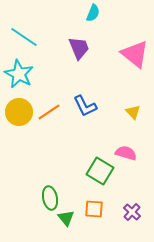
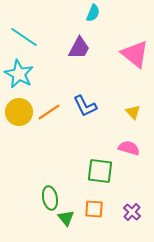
purple trapezoid: rotated 50 degrees clockwise
pink semicircle: moved 3 px right, 5 px up
green square: rotated 24 degrees counterclockwise
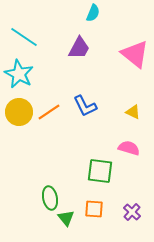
yellow triangle: rotated 21 degrees counterclockwise
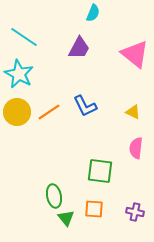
yellow circle: moved 2 px left
pink semicircle: moved 7 px right; rotated 100 degrees counterclockwise
green ellipse: moved 4 px right, 2 px up
purple cross: moved 3 px right; rotated 30 degrees counterclockwise
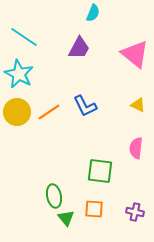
yellow triangle: moved 5 px right, 7 px up
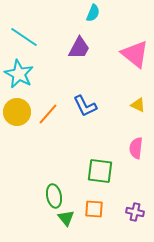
orange line: moved 1 px left, 2 px down; rotated 15 degrees counterclockwise
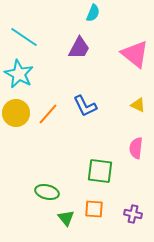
yellow circle: moved 1 px left, 1 px down
green ellipse: moved 7 px left, 4 px up; rotated 65 degrees counterclockwise
purple cross: moved 2 px left, 2 px down
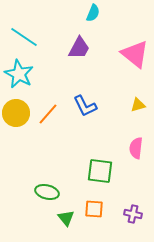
yellow triangle: rotated 42 degrees counterclockwise
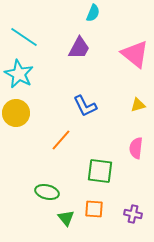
orange line: moved 13 px right, 26 px down
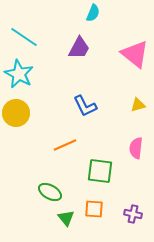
orange line: moved 4 px right, 5 px down; rotated 25 degrees clockwise
green ellipse: moved 3 px right; rotated 15 degrees clockwise
